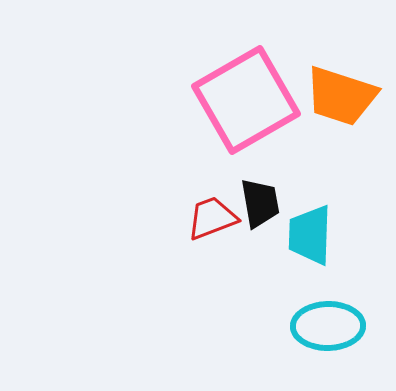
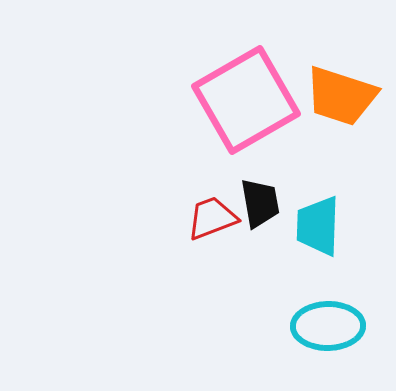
cyan trapezoid: moved 8 px right, 9 px up
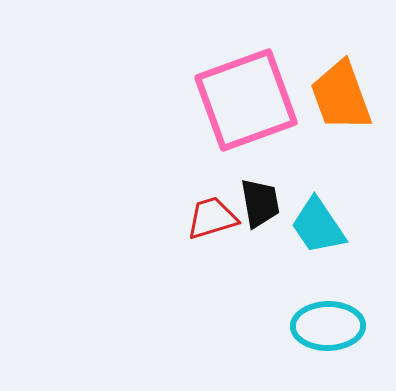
orange trapezoid: rotated 52 degrees clockwise
pink square: rotated 10 degrees clockwise
red trapezoid: rotated 4 degrees clockwise
cyan trapezoid: rotated 36 degrees counterclockwise
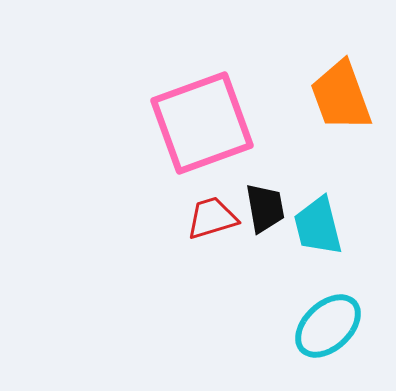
pink square: moved 44 px left, 23 px down
black trapezoid: moved 5 px right, 5 px down
cyan trapezoid: rotated 20 degrees clockwise
cyan ellipse: rotated 42 degrees counterclockwise
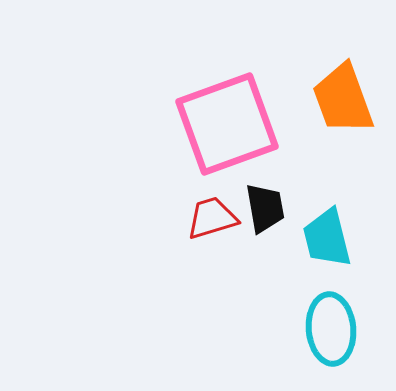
orange trapezoid: moved 2 px right, 3 px down
pink square: moved 25 px right, 1 px down
cyan trapezoid: moved 9 px right, 12 px down
cyan ellipse: moved 3 px right, 3 px down; rotated 52 degrees counterclockwise
